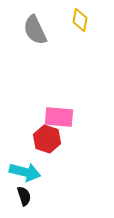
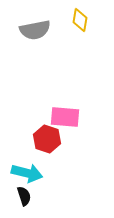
gray semicircle: rotated 76 degrees counterclockwise
pink rectangle: moved 6 px right
cyan arrow: moved 2 px right, 1 px down
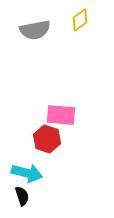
yellow diamond: rotated 45 degrees clockwise
pink rectangle: moved 4 px left, 2 px up
black semicircle: moved 2 px left
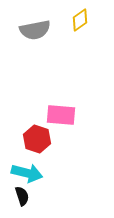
red hexagon: moved 10 px left
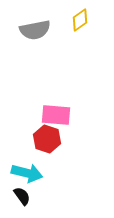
pink rectangle: moved 5 px left
red hexagon: moved 10 px right
black semicircle: rotated 18 degrees counterclockwise
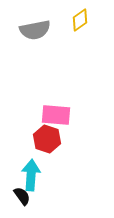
cyan arrow: moved 4 px right, 2 px down; rotated 100 degrees counterclockwise
